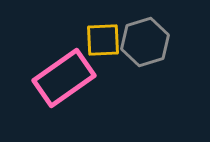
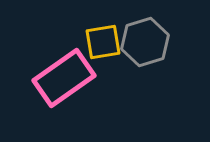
yellow square: moved 2 px down; rotated 6 degrees counterclockwise
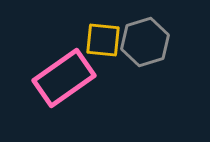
yellow square: moved 2 px up; rotated 15 degrees clockwise
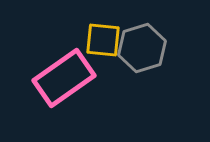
gray hexagon: moved 3 px left, 6 px down
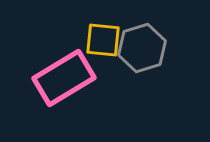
pink rectangle: rotated 4 degrees clockwise
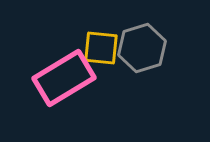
yellow square: moved 2 px left, 8 px down
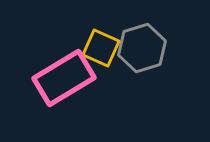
yellow square: rotated 18 degrees clockwise
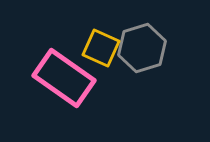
pink rectangle: rotated 66 degrees clockwise
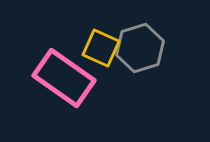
gray hexagon: moved 2 px left
